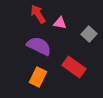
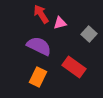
red arrow: moved 3 px right
pink triangle: rotated 24 degrees counterclockwise
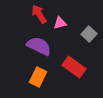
red arrow: moved 2 px left
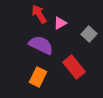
pink triangle: rotated 16 degrees counterclockwise
purple semicircle: moved 2 px right, 1 px up
red rectangle: rotated 15 degrees clockwise
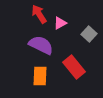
orange rectangle: moved 2 px right, 1 px up; rotated 24 degrees counterclockwise
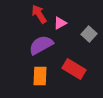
purple semicircle: rotated 55 degrees counterclockwise
red rectangle: moved 2 px down; rotated 20 degrees counterclockwise
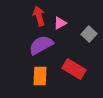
red arrow: moved 2 px down; rotated 18 degrees clockwise
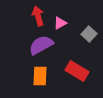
red arrow: moved 1 px left
red rectangle: moved 3 px right, 2 px down
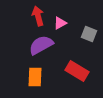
gray square: rotated 21 degrees counterclockwise
orange rectangle: moved 5 px left, 1 px down
